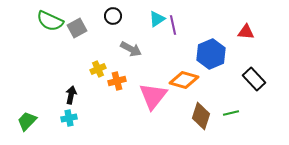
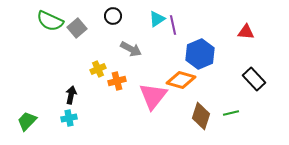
gray square: rotated 12 degrees counterclockwise
blue hexagon: moved 11 px left
orange diamond: moved 3 px left
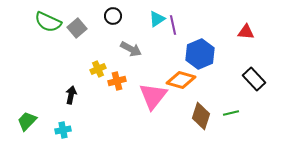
green semicircle: moved 2 px left, 1 px down
cyan cross: moved 6 px left, 12 px down
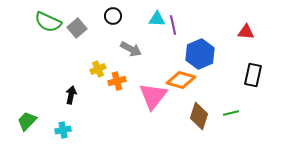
cyan triangle: rotated 36 degrees clockwise
black rectangle: moved 1 px left, 4 px up; rotated 55 degrees clockwise
brown diamond: moved 2 px left
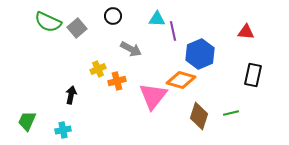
purple line: moved 6 px down
green trapezoid: rotated 20 degrees counterclockwise
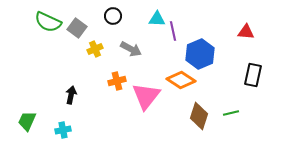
gray square: rotated 12 degrees counterclockwise
yellow cross: moved 3 px left, 20 px up
orange diamond: rotated 16 degrees clockwise
pink triangle: moved 7 px left
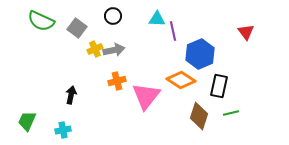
green semicircle: moved 7 px left, 1 px up
red triangle: rotated 48 degrees clockwise
gray arrow: moved 17 px left, 1 px down; rotated 40 degrees counterclockwise
black rectangle: moved 34 px left, 11 px down
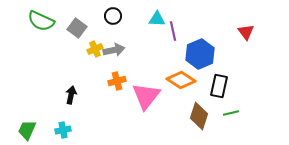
green trapezoid: moved 9 px down
